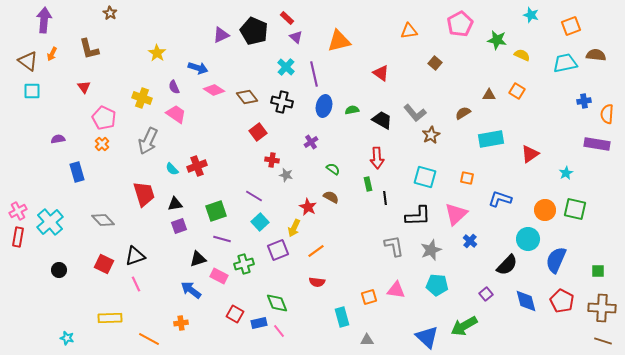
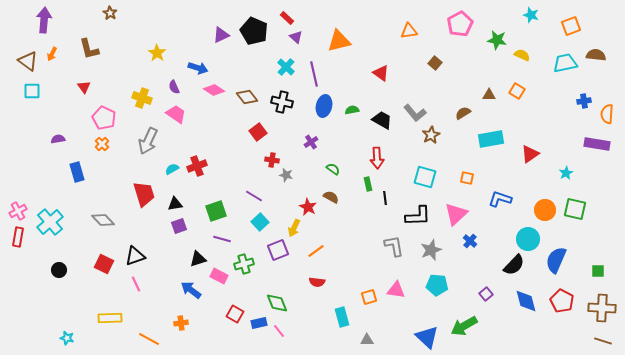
cyan semicircle at (172, 169): rotated 104 degrees clockwise
black semicircle at (507, 265): moved 7 px right
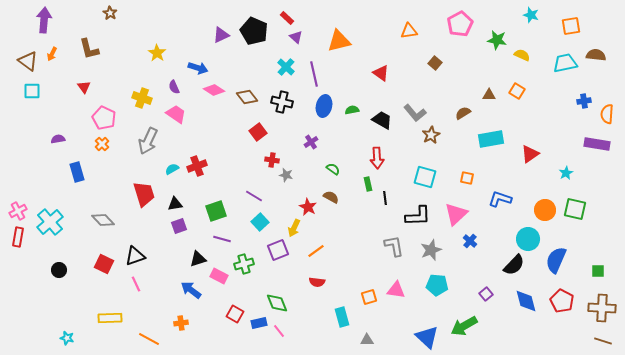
orange square at (571, 26): rotated 12 degrees clockwise
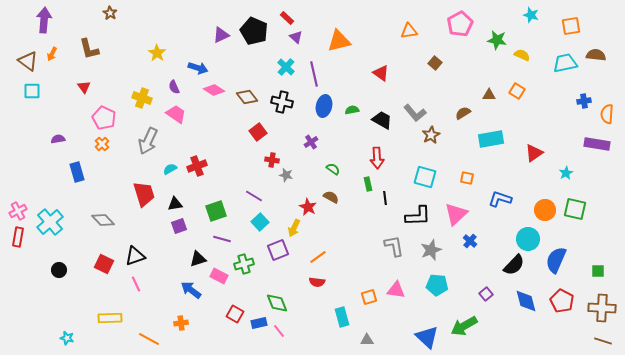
red triangle at (530, 154): moved 4 px right, 1 px up
cyan semicircle at (172, 169): moved 2 px left
orange line at (316, 251): moved 2 px right, 6 px down
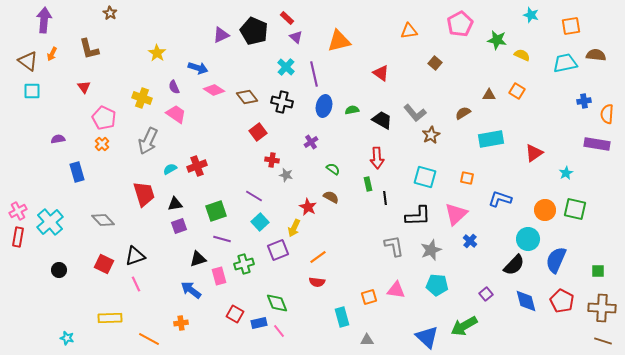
pink rectangle at (219, 276): rotated 48 degrees clockwise
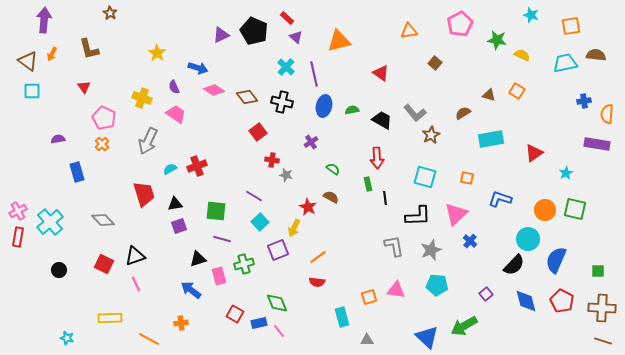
brown triangle at (489, 95): rotated 16 degrees clockwise
green square at (216, 211): rotated 25 degrees clockwise
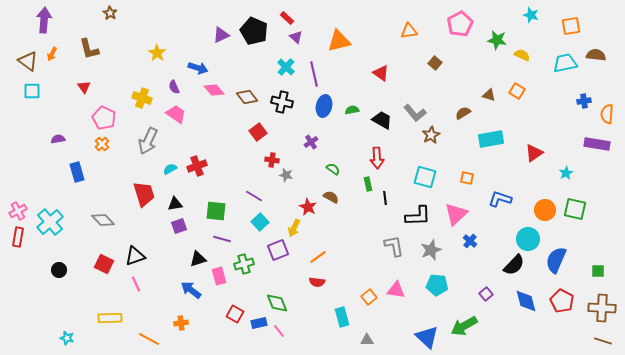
pink diamond at (214, 90): rotated 15 degrees clockwise
orange square at (369, 297): rotated 21 degrees counterclockwise
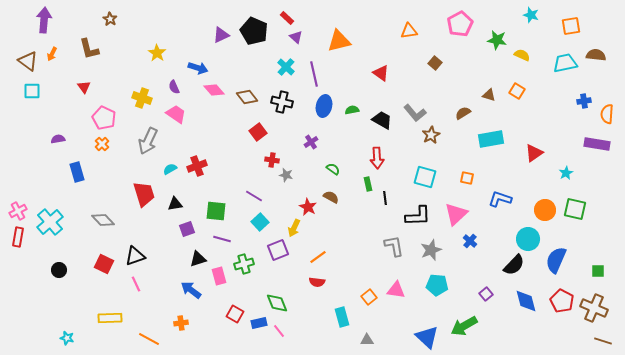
brown star at (110, 13): moved 6 px down
purple square at (179, 226): moved 8 px right, 3 px down
brown cross at (602, 308): moved 8 px left; rotated 20 degrees clockwise
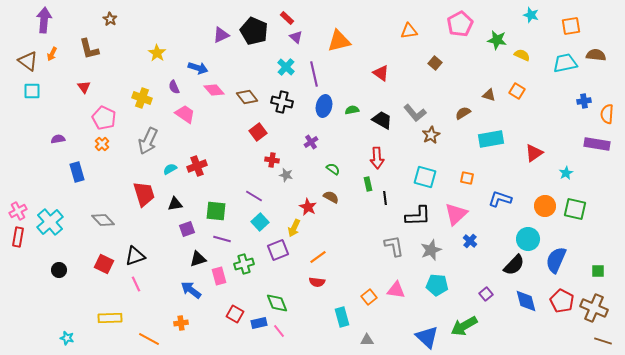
pink trapezoid at (176, 114): moved 9 px right
orange circle at (545, 210): moved 4 px up
